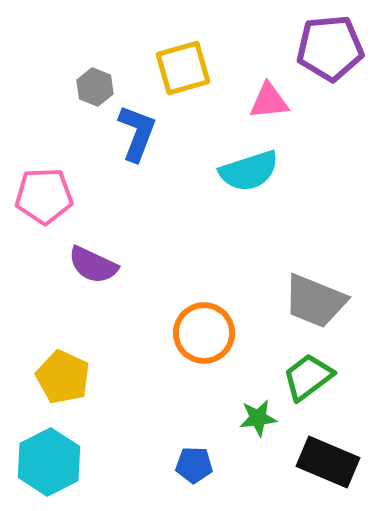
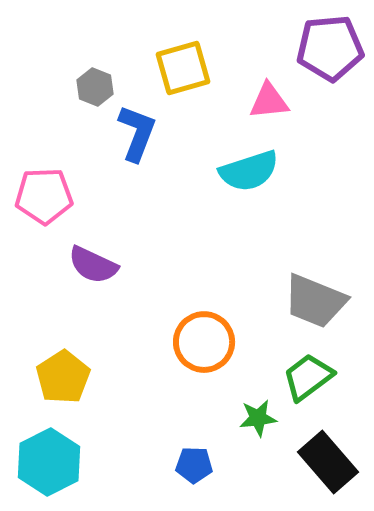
orange circle: moved 9 px down
yellow pentagon: rotated 14 degrees clockwise
black rectangle: rotated 26 degrees clockwise
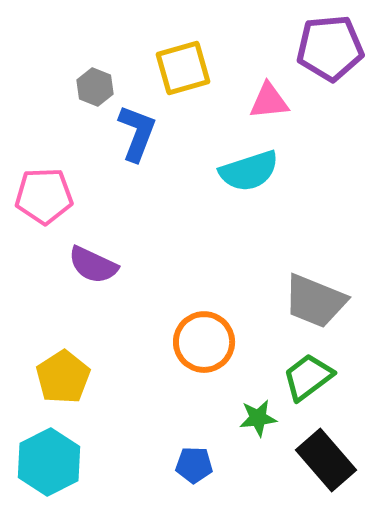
black rectangle: moved 2 px left, 2 px up
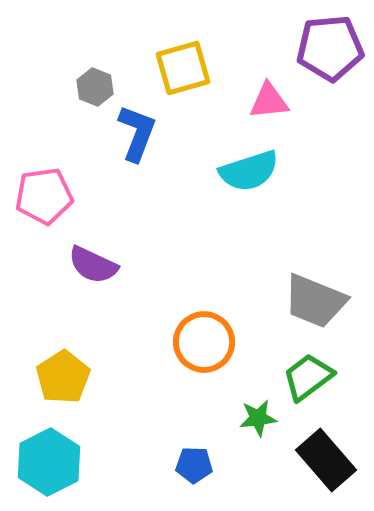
pink pentagon: rotated 6 degrees counterclockwise
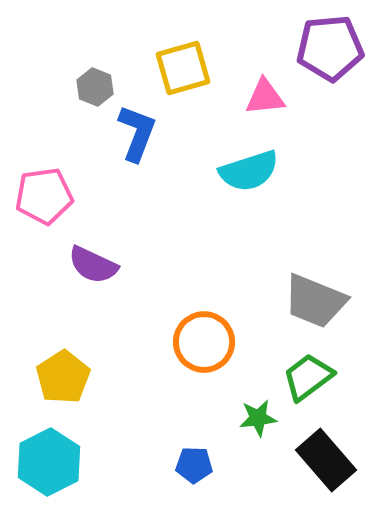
pink triangle: moved 4 px left, 4 px up
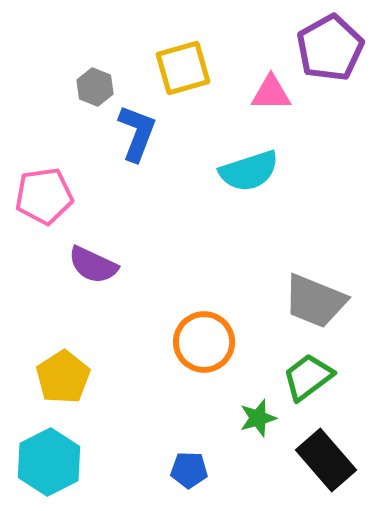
purple pentagon: rotated 24 degrees counterclockwise
pink triangle: moved 6 px right, 4 px up; rotated 6 degrees clockwise
green star: rotated 9 degrees counterclockwise
blue pentagon: moved 5 px left, 5 px down
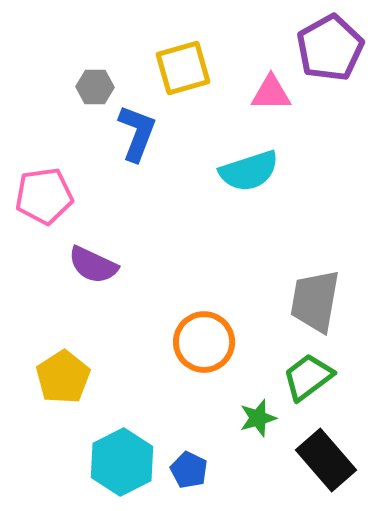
gray hexagon: rotated 21 degrees counterclockwise
gray trapezoid: rotated 78 degrees clockwise
cyan hexagon: moved 73 px right
blue pentagon: rotated 24 degrees clockwise
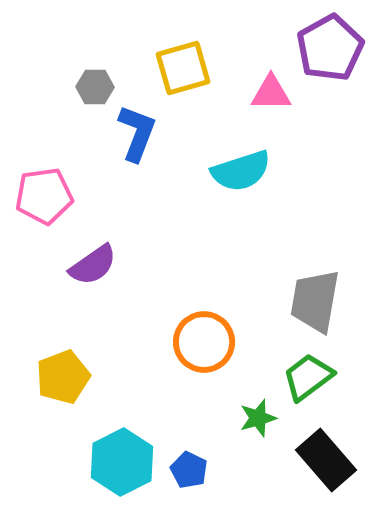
cyan semicircle: moved 8 px left
purple semicircle: rotated 60 degrees counterclockwise
yellow pentagon: rotated 12 degrees clockwise
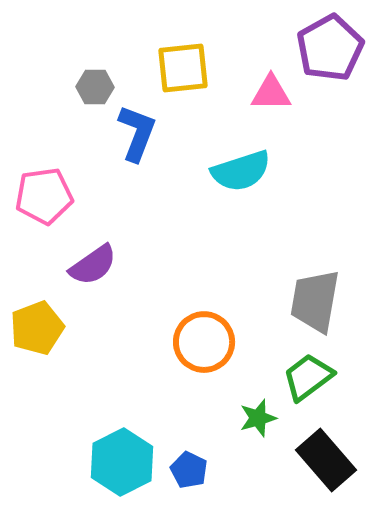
yellow square: rotated 10 degrees clockwise
yellow pentagon: moved 26 px left, 49 px up
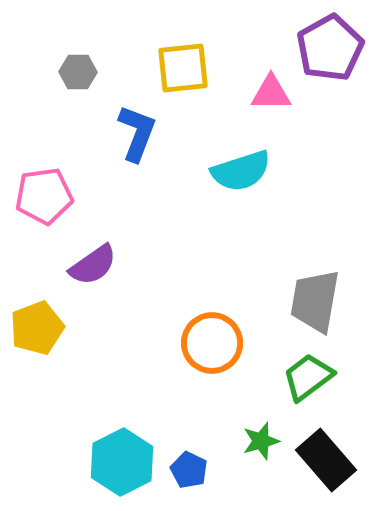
gray hexagon: moved 17 px left, 15 px up
orange circle: moved 8 px right, 1 px down
green star: moved 3 px right, 23 px down
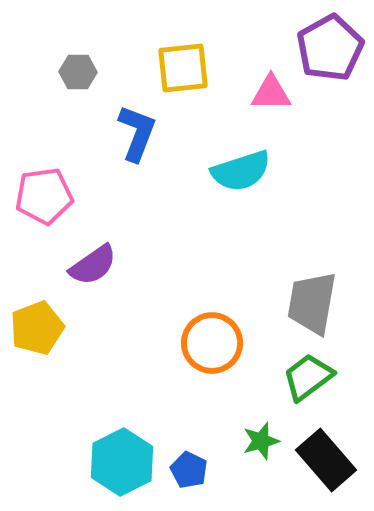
gray trapezoid: moved 3 px left, 2 px down
